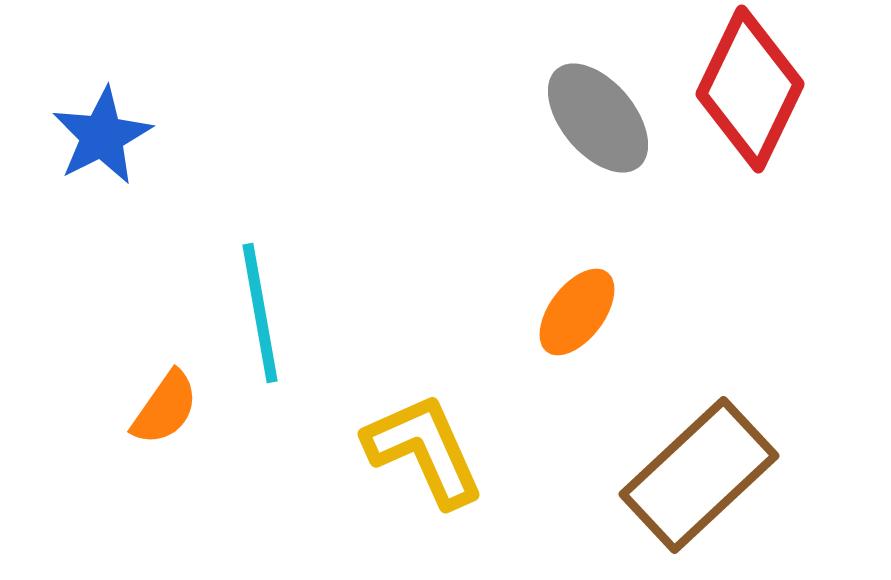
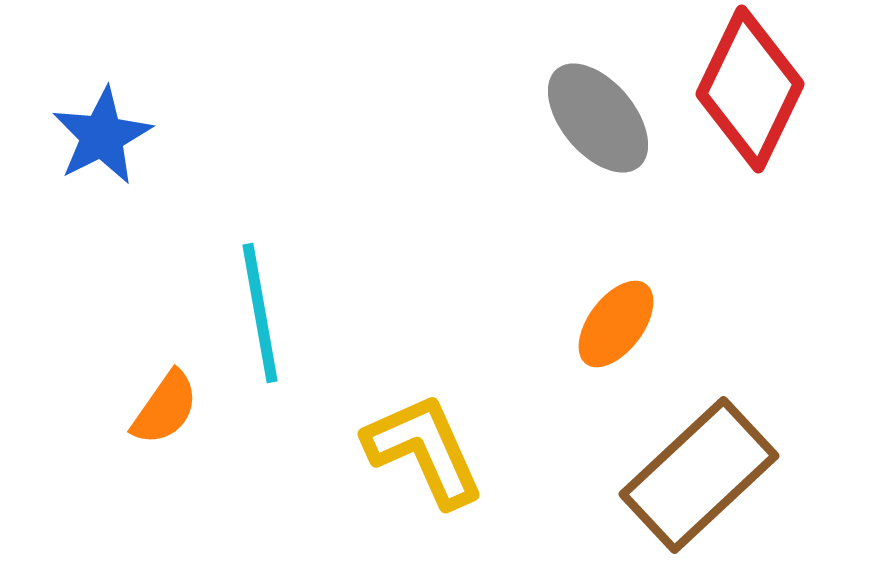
orange ellipse: moved 39 px right, 12 px down
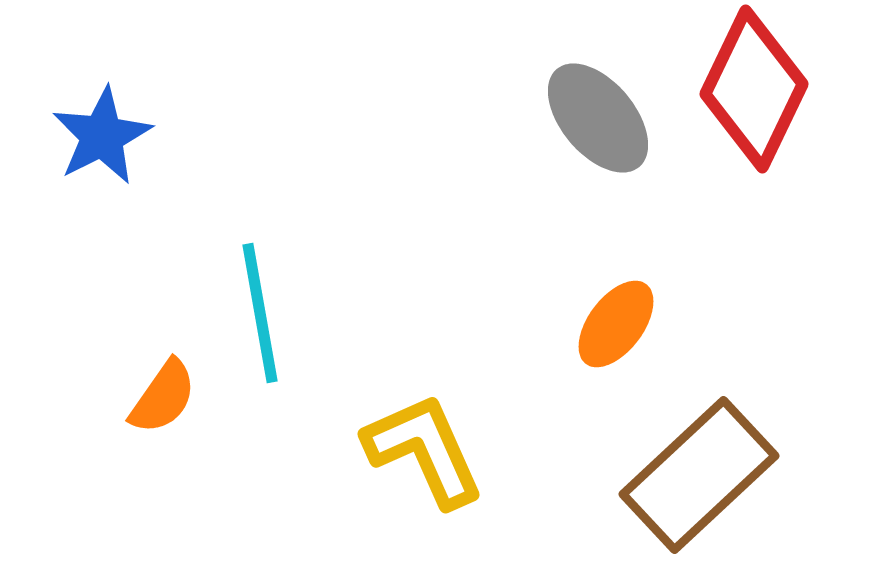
red diamond: moved 4 px right
orange semicircle: moved 2 px left, 11 px up
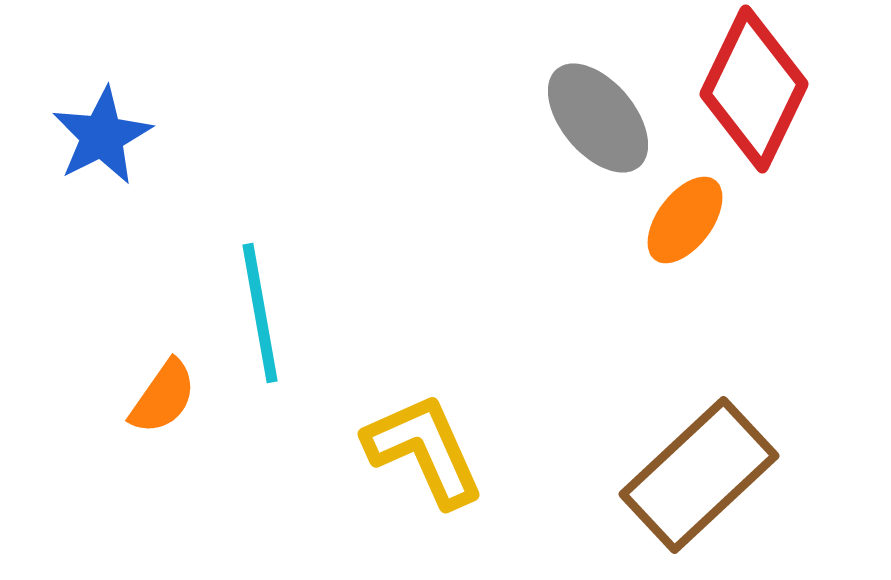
orange ellipse: moved 69 px right, 104 px up
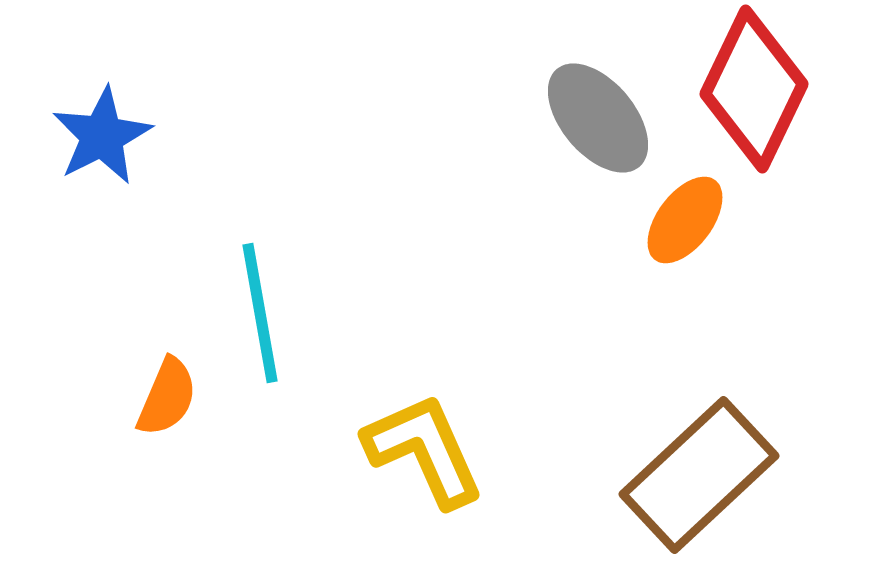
orange semicircle: moved 4 px right; rotated 12 degrees counterclockwise
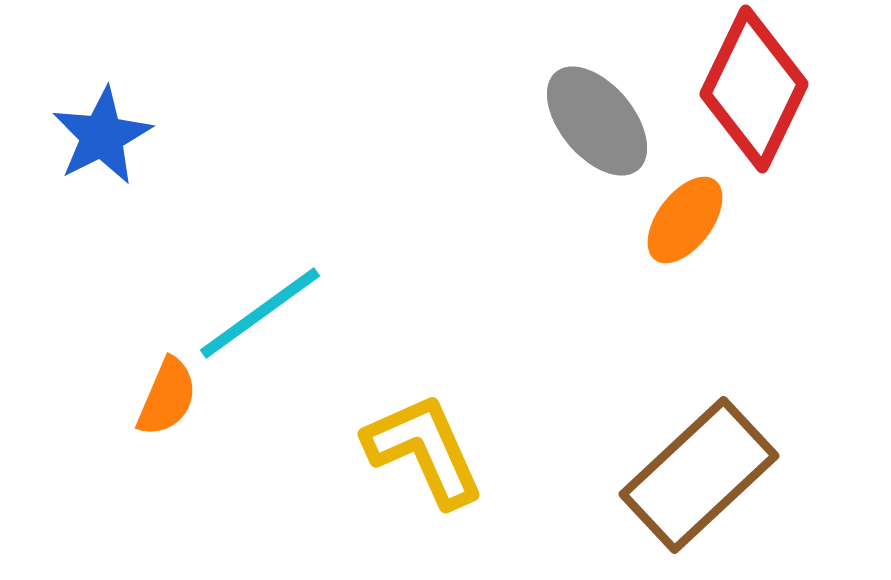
gray ellipse: moved 1 px left, 3 px down
cyan line: rotated 64 degrees clockwise
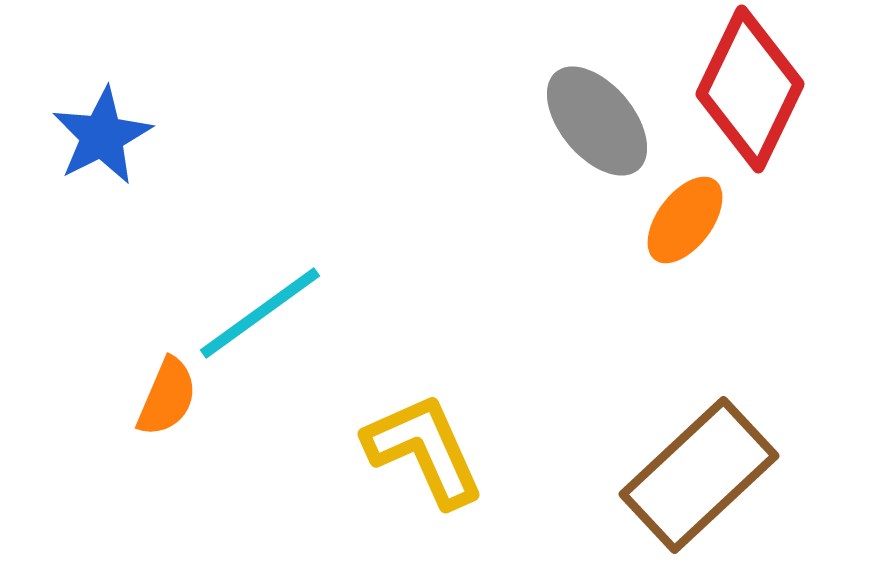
red diamond: moved 4 px left
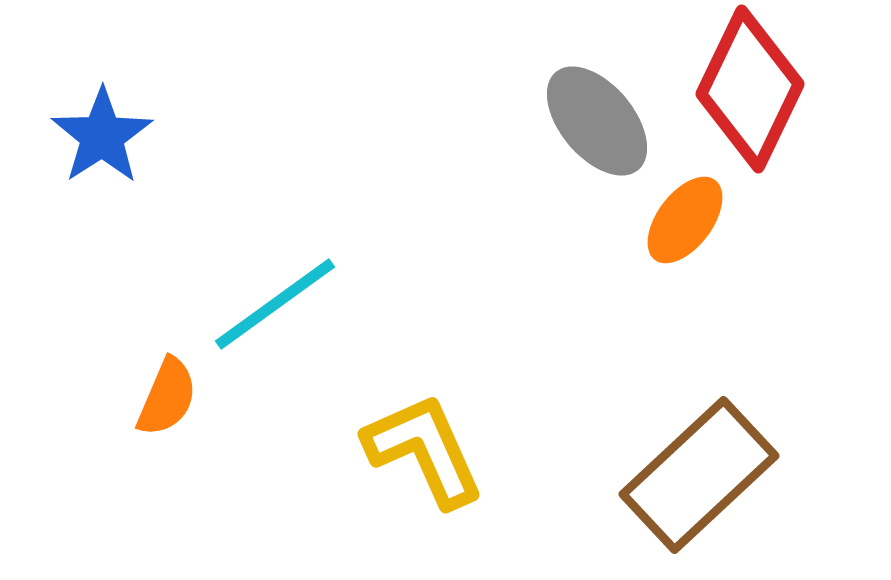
blue star: rotated 6 degrees counterclockwise
cyan line: moved 15 px right, 9 px up
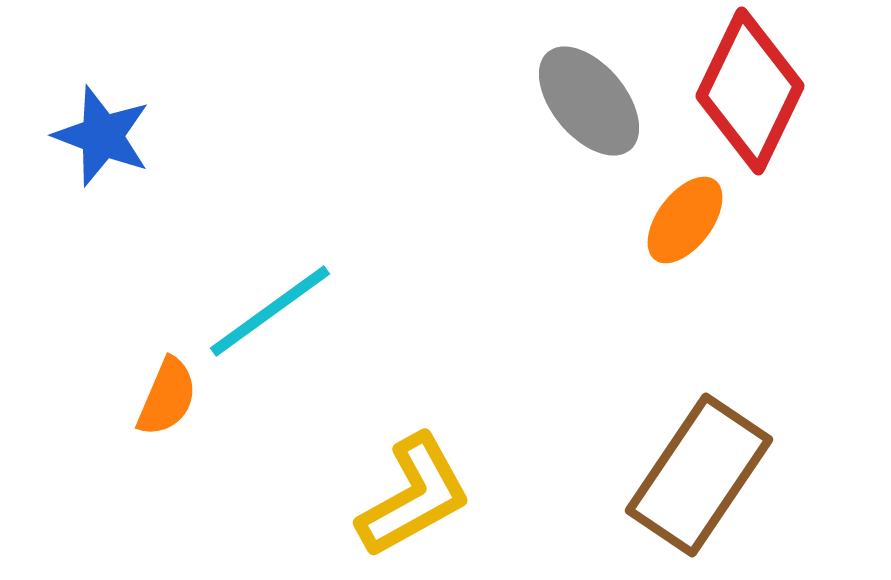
red diamond: moved 2 px down
gray ellipse: moved 8 px left, 20 px up
blue star: rotated 18 degrees counterclockwise
cyan line: moved 5 px left, 7 px down
yellow L-shape: moved 10 px left, 46 px down; rotated 85 degrees clockwise
brown rectangle: rotated 13 degrees counterclockwise
